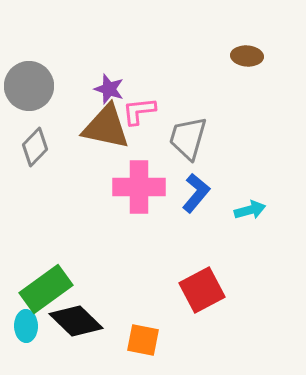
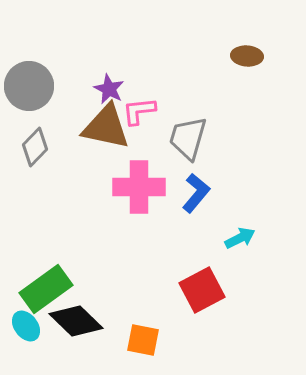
purple star: rotated 8 degrees clockwise
cyan arrow: moved 10 px left, 28 px down; rotated 12 degrees counterclockwise
cyan ellipse: rotated 36 degrees counterclockwise
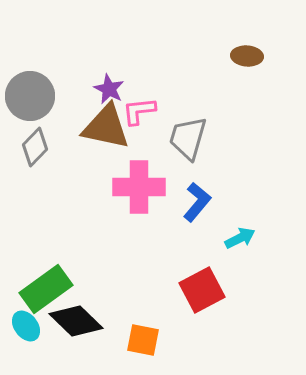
gray circle: moved 1 px right, 10 px down
blue L-shape: moved 1 px right, 9 px down
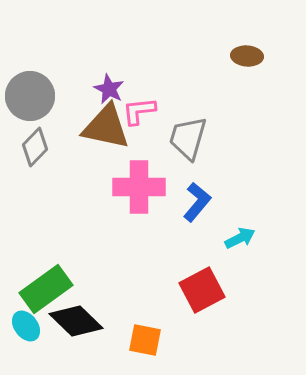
orange square: moved 2 px right
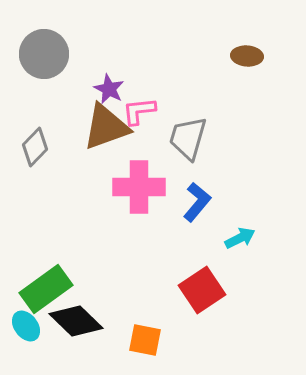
gray circle: moved 14 px right, 42 px up
brown triangle: rotated 32 degrees counterclockwise
red square: rotated 6 degrees counterclockwise
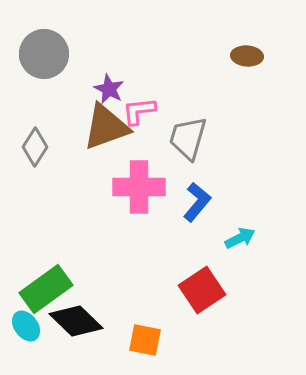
gray diamond: rotated 12 degrees counterclockwise
